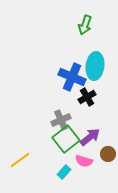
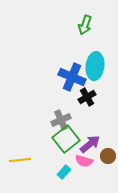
purple arrow: moved 7 px down
brown circle: moved 2 px down
yellow line: rotated 30 degrees clockwise
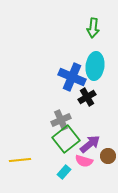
green arrow: moved 8 px right, 3 px down; rotated 12 degrees counterclockwise
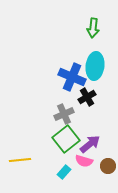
gray cross: moved 3 px right, 6 px up
brown circle: moved 10 px down
